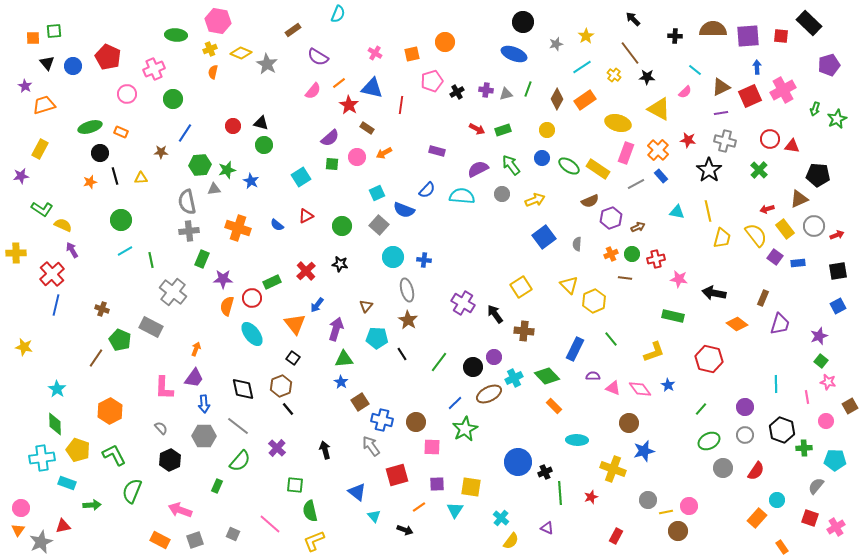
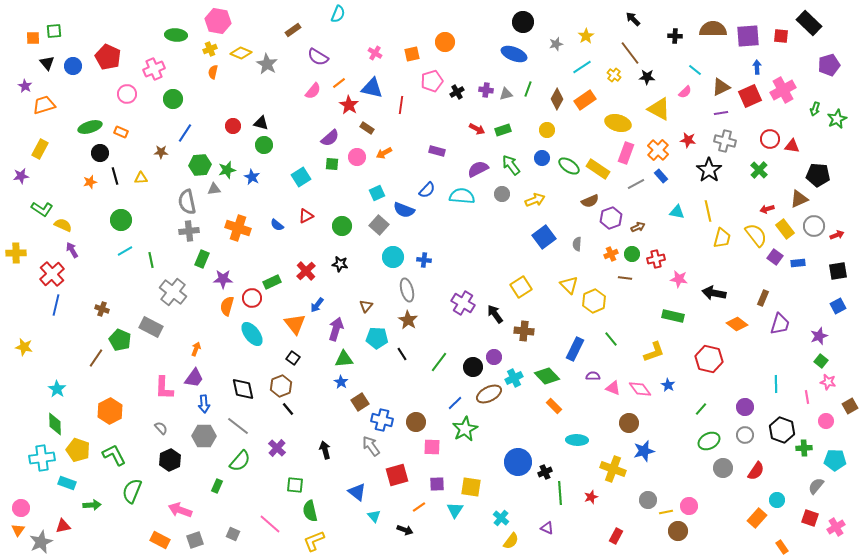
blue star at (251, 181): moved 1 px right, 4 px up
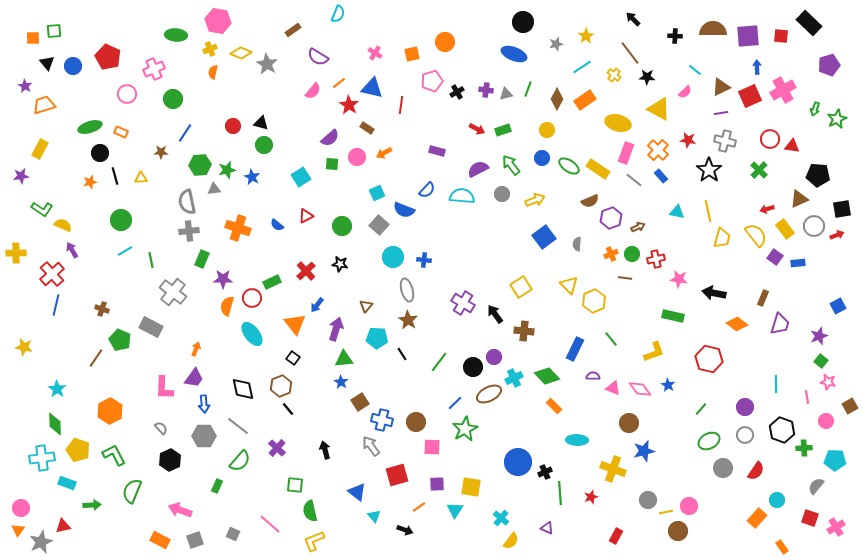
gray line at (636, 184): moved 2 px left, 4 px up; rotated 66 degrees clockwise
black square at (838, 271): moved 4 px right, 62 px up
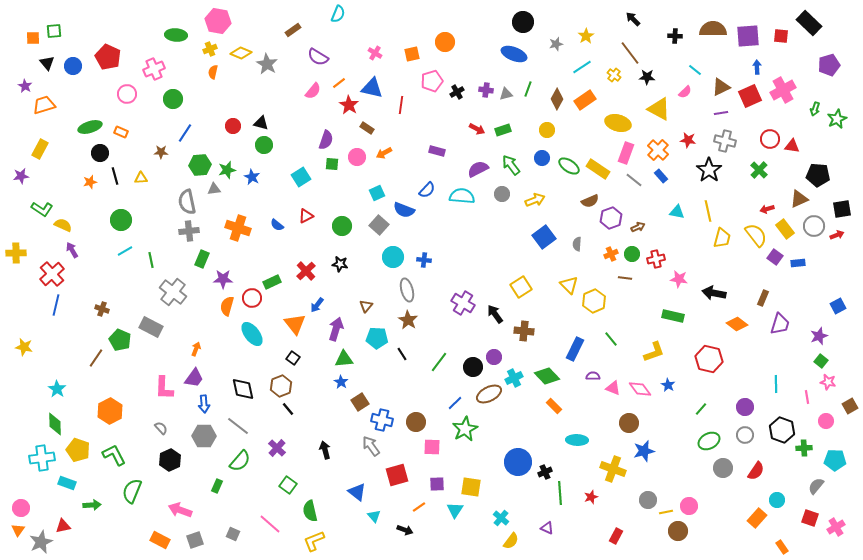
purple semicircle at (330, 138): moved 4 px left, 2 px down; rotated 30 degrees counterclockwise
green square at (295, 485): moved 7 px left; rotated 30 degrees clockwise
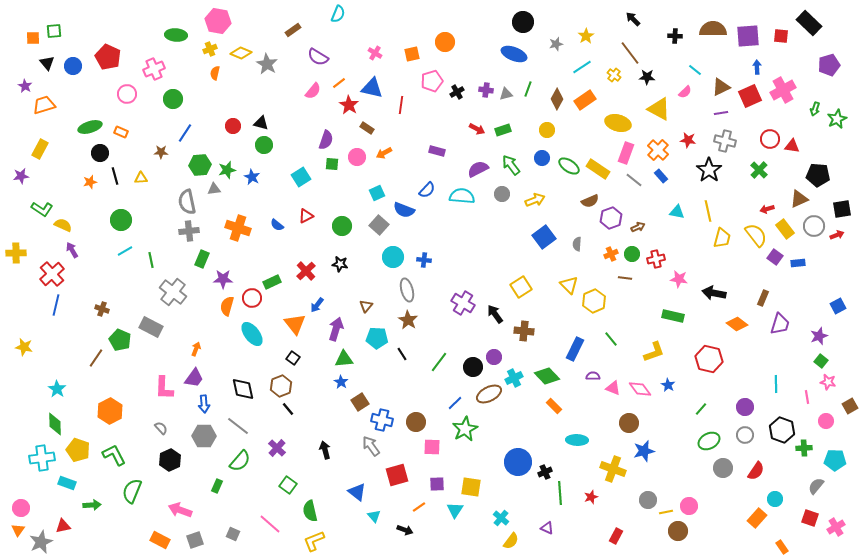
orange semicircle at (213, 72): moved 2 px right, 1 px down
cyan circle at (777, 500): moved 2 px left, 1 px up
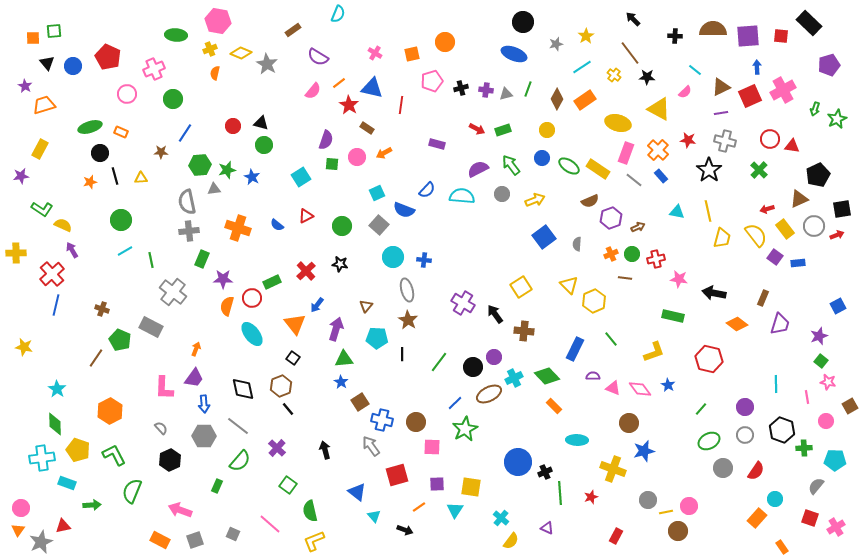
black cross at (457, 92): moved 4 px right, 4 px up; rotated 16 degrees clockwise
purple rectangle at (437, 151): moved 7 px up
black pentagon at (818, 175): rotated 30 degrees counterclockwise
black line at (402, 354): rotated 32 degrees clockwise
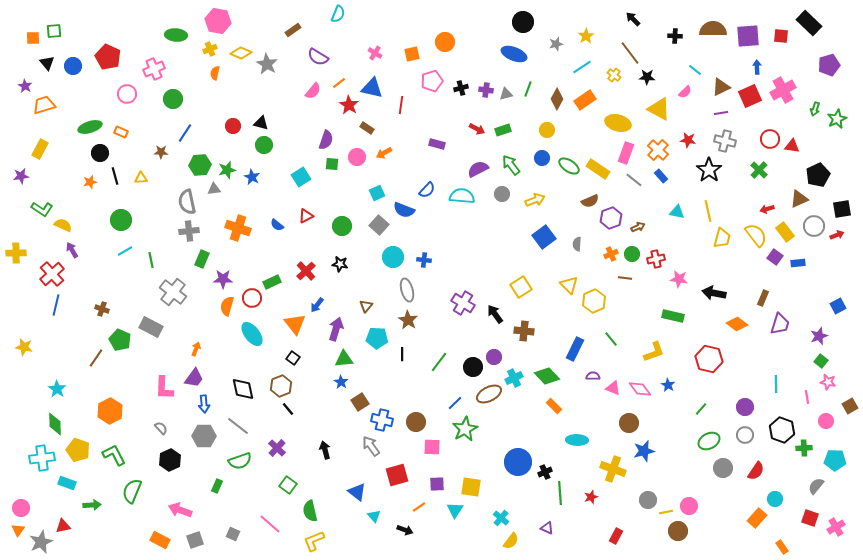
yellow rectangle at (785, 229): moved 3 px down
green semicircle at (240, 461): rotated 30 degrees clockwise
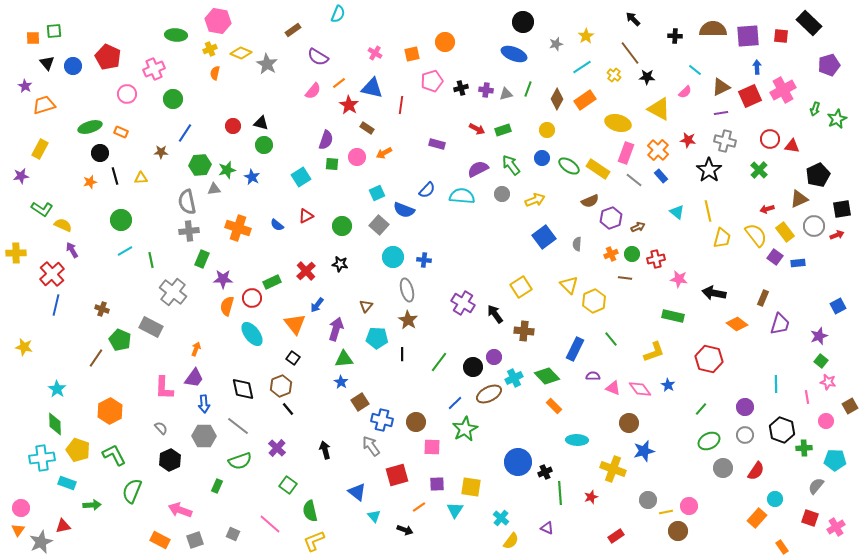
cyan triangle at (677, 212): rotated 28 degrees clockwise
red rectangle at (616, 536): rotated 28 degrees clockwise
